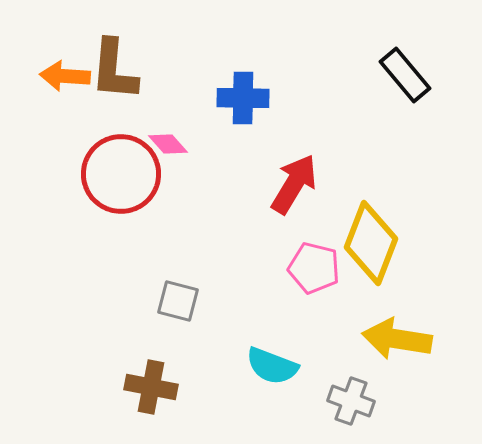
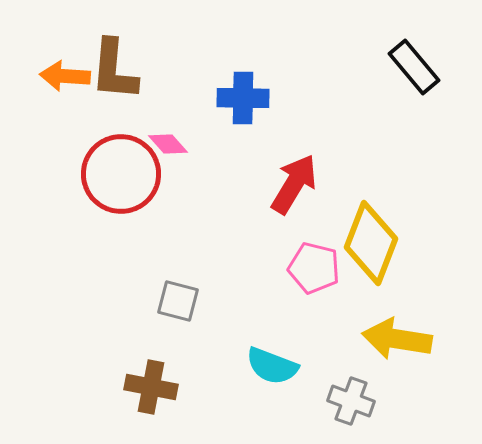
black rectangle: moved 9 px right, 8 px up
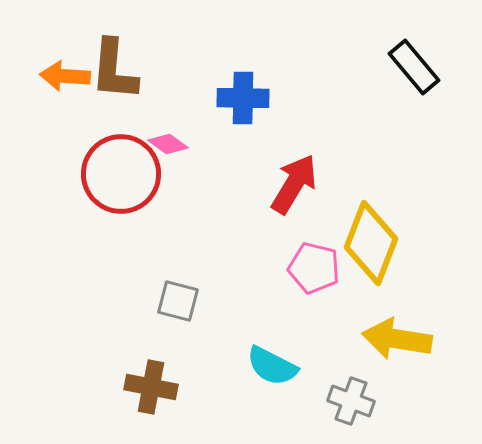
pink diamond: rotated 12 degrees counterclockwise
cyan semicircle: rotated 6 degrees clockwise
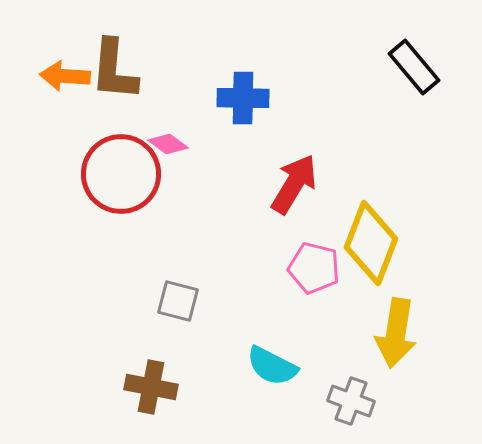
yellow arrow: moved 1 px left, 6 px up; rotated 90 degrees counterclockwise
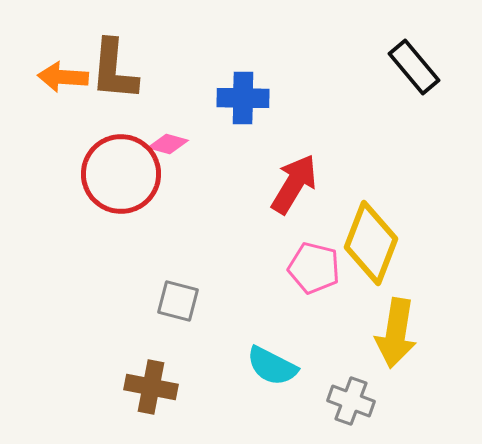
orange arrow: moved 2 px left, 1 px down
pink diamond: rotated 21 degrees counterclockwise
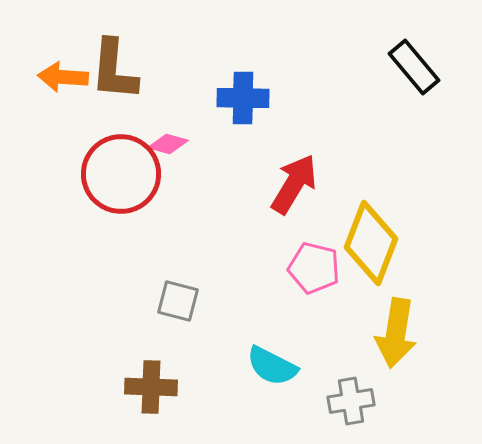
brown cross: rotated 9 degrees counterclockwise
gray cross: rotated 30 degrees counterclockwise
